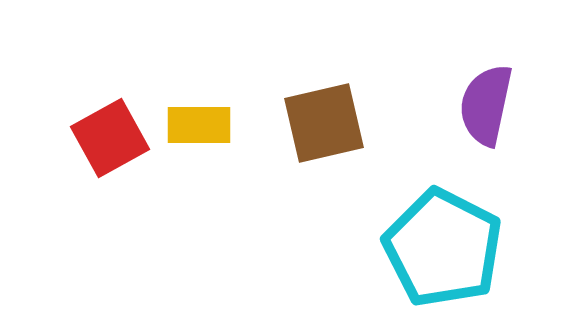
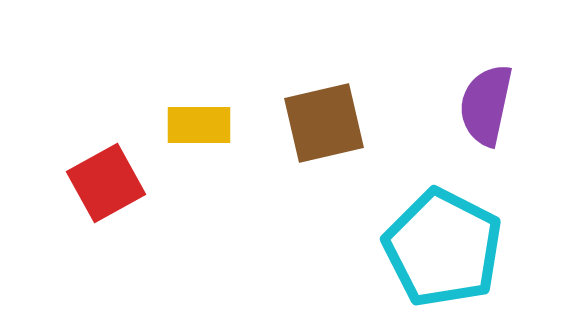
red square: moved 4 px left, 45 px down
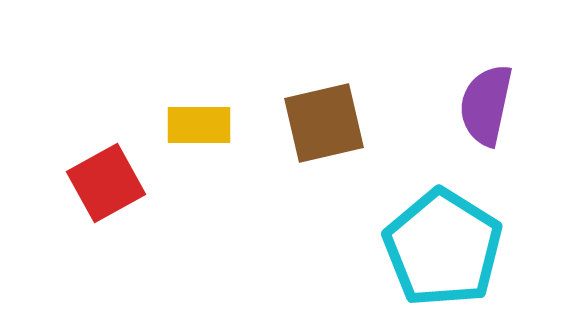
cyan pentagon: rotated 5 degrees clockwise
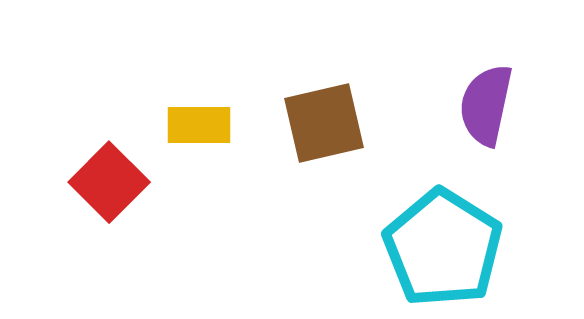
red square: moved 3 px right, 1 px up; rotated 16 degrees counterclockwise
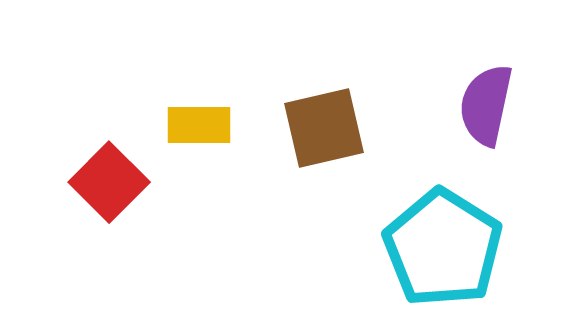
brown square: moved 5 px down
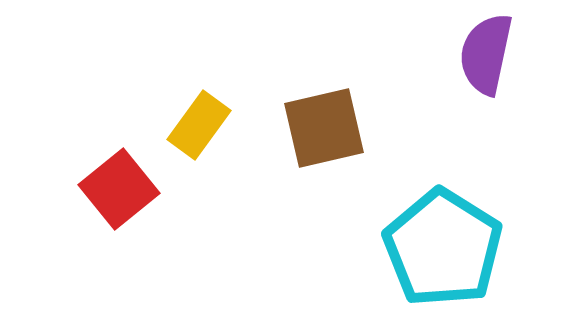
purple semicircle: moved 51 px up
yellow rectangle: rotated 54 degrees counterclockwise
red square: moved 10 px right, 7 px down; rotated 6 degrees clockwise
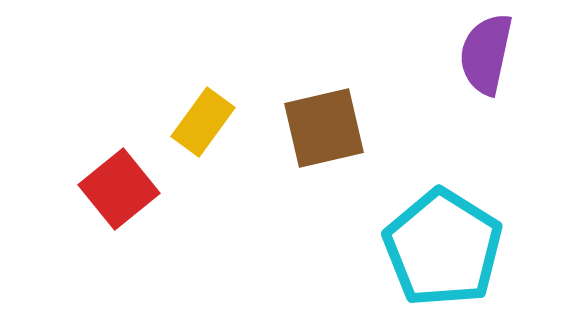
yellow rectangle: moved 4 px right, 3 px up
